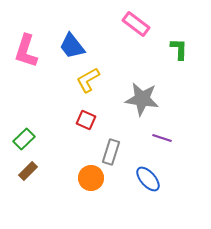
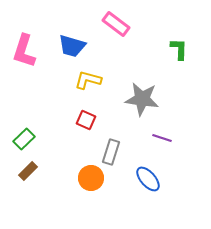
pink rectangle: moved 20 px left
blue trapezoid: rotated 36 degrees counterclockwise
pink L-shape: moved 2 px left
yellow L-shape: rotated 44 degrees clockwise
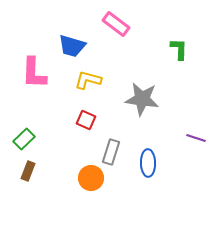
pink L-shape: moved 10 px right, 22 px down; rotated 16 degrees counterclockwise
purple line: moved 34 px right
brown rectangle: rotated 24 degrees counterclockwise
blue ellipse: moved 16 px up; rotated 40 degrees clockwise
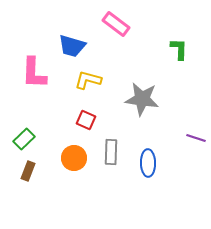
gray rectangle: rotated 15 degrees counterclockwise
orange circle: moved 17 px left, 20 px up
